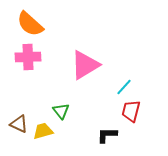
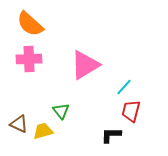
pink cross: moved 1 px right, 2 px down
black L-shape: moved 4 px right
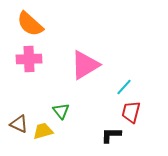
red trapezoid: moved 1 px down
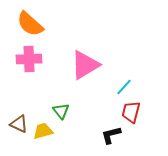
black L-shape: rotated 15 degrees counterclockwise
